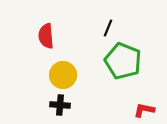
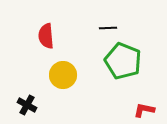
black line: rotated 66 degrees clockwise
black cross: moved 33 px left; rotated 24 degrees clockwise
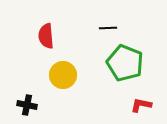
green pentagon: moved 2 px right, 2 px down
black cross: rotated 18 degrees counterclockwise
red L-shape: moved 3 px left, 5 px up
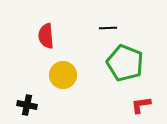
red L-shape: rotated 20 degrees counterclockwise
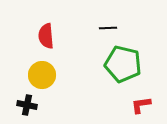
green pentagon: moved 2 px left, 1 px down; rotated 9 degrees counterclockwise
yellow circle: moved 21 px left
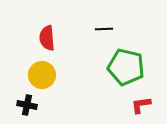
black line: moved 4 px left, 1 px down
red semicircle: moved 1 px right, 2 px down
green pentagon: moved 3 px right, 3 px down
